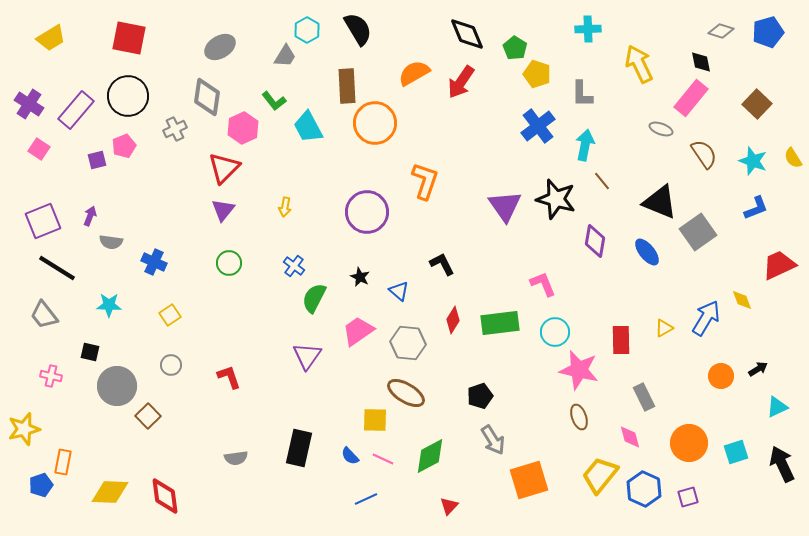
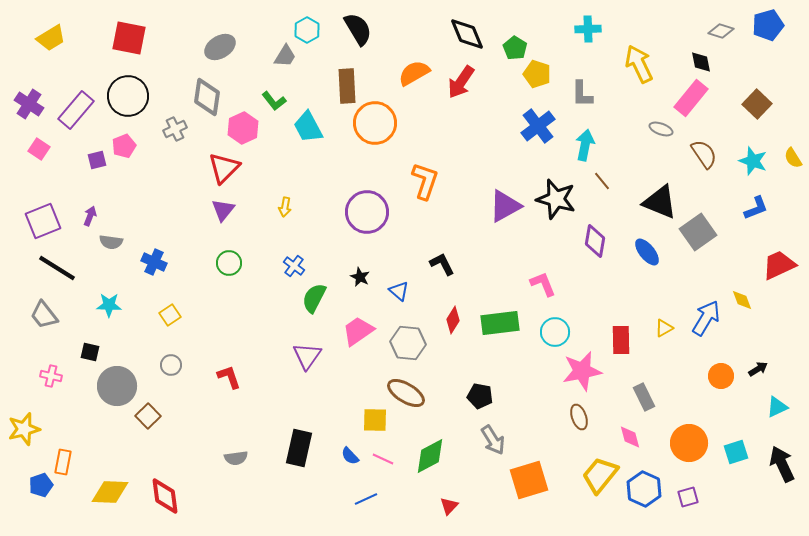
blue pentagon at (768, 32): moved 7 px up
purple triangle at (505, 206): rotated 36 degrees clockwise
pink star at (579, 370): moved 3 px right, 1 px down; rotated 24 degrees counterclockwise
black pentagon at (480, 396): rotated 30 degrees clockwise
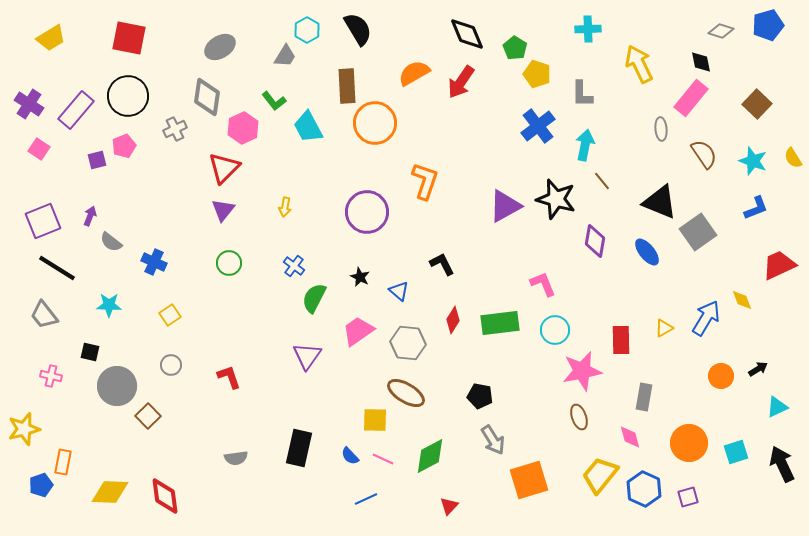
gray ellipse at (661, 129): rotated 65 degrees clockwise
gray semicircle at (111, 242): rotated 30 degrees clockwise
cyan circle at (555, 332): moved 2 px up
gray rectangle at (644, 397): rotated 36 degrees clockwise
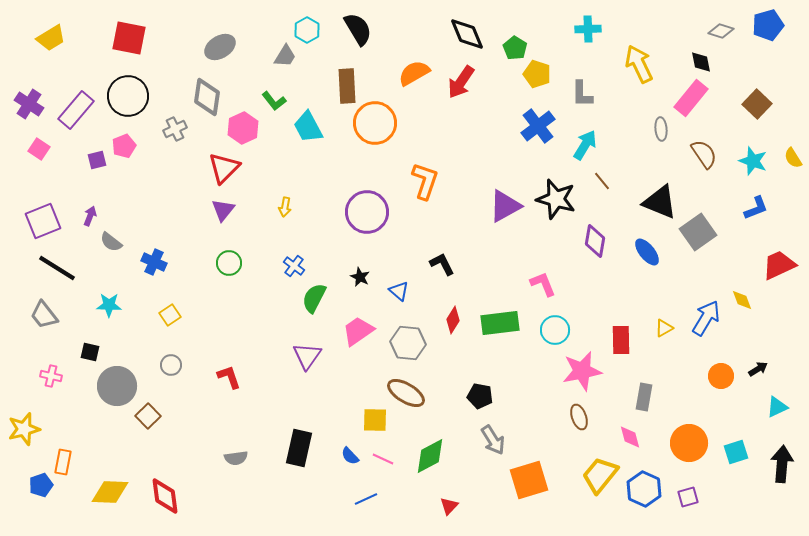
cyan arrow at (585, 145): rotated 20 degrees clockwise
black arrow at (782, 464): rotated 30 degrees clockwise
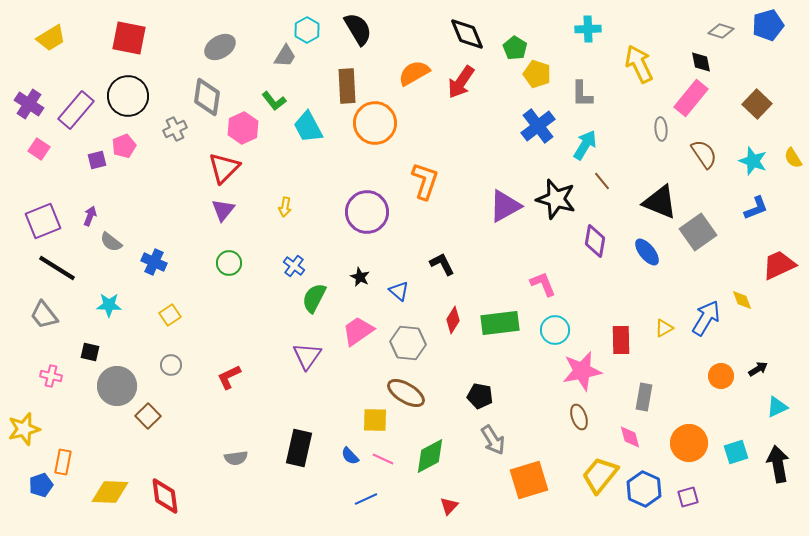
red L-shape at (229, 377): rotated 96 degrees counterclockwise
black arrow at (782, 464): moved 4 px left; rotated 15 degrees counterclockwise
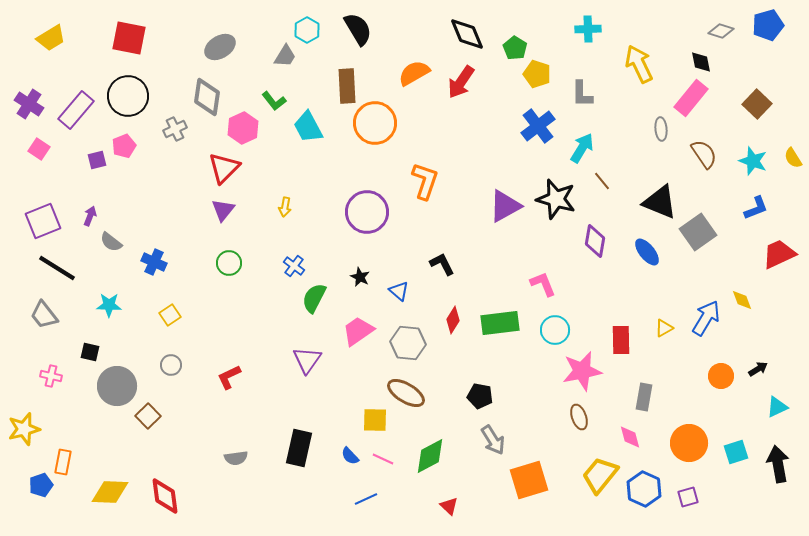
cyan arrow at (585, 145): moved 3 px left, 3 px down
red trapezoid at (779, 265): moved 11 px up
purple triangle at (307, 356): moved 4 px down
red triangle at (449, 506): rotated 30 degrees counterclockwise
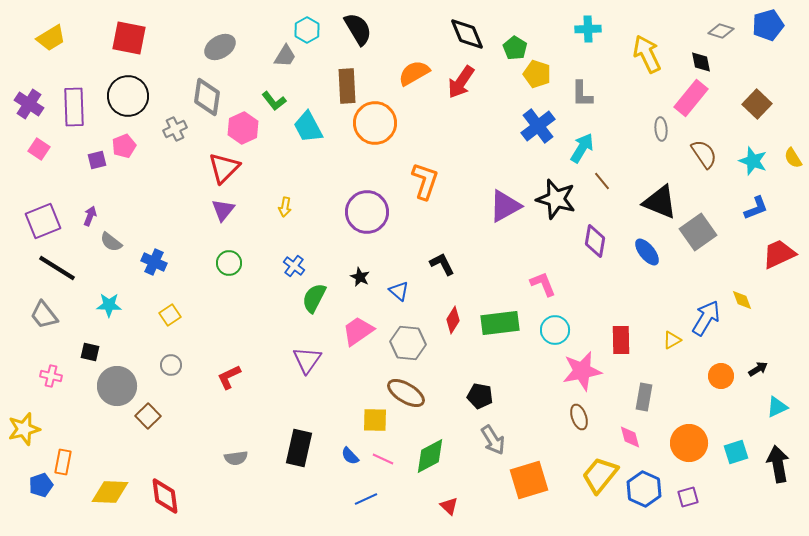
yellow arrow at (639, 64): moved 8 px right, 10 px up
purple rectangle at (76, 110): moved 2 px left, 3 px up; rotated 42 degrees counterclockwise
yellow triangle at (664, 328): moved 8 px right, 12 px down
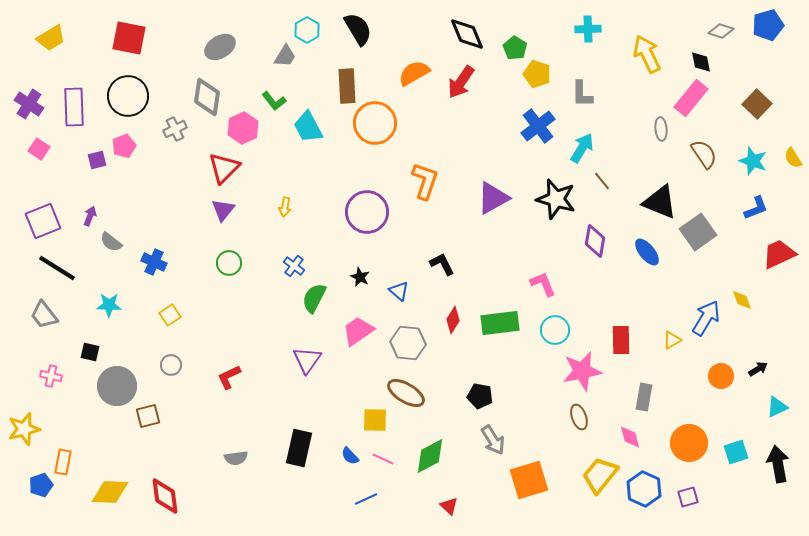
purple triangle at (505, 206): moved 12 px left, 8 px up
brown square at (148, 416): rotated 30 degrees clockwise
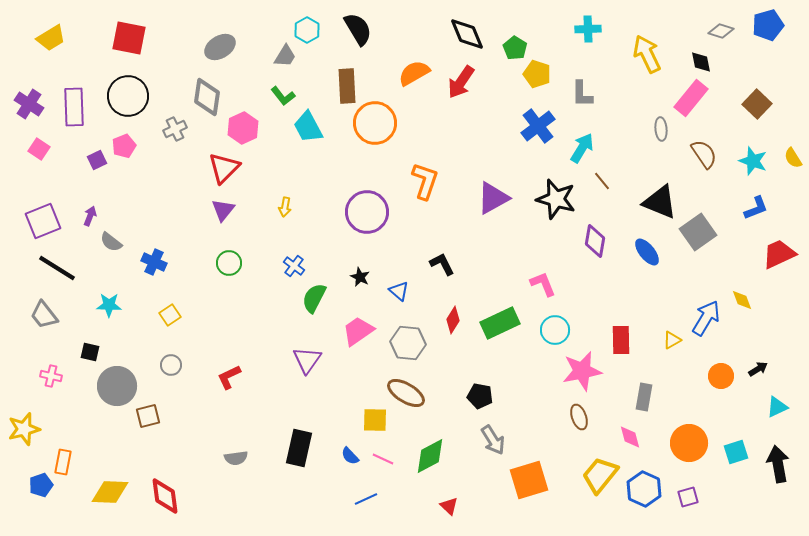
green L-shape at (274, 101): moved 9 px right, 5 px up
purple square at (97, 160): rotated 12 degrees counterclockwise
green rectangle at (500, 323): rotated 18 degrees counterclockwise
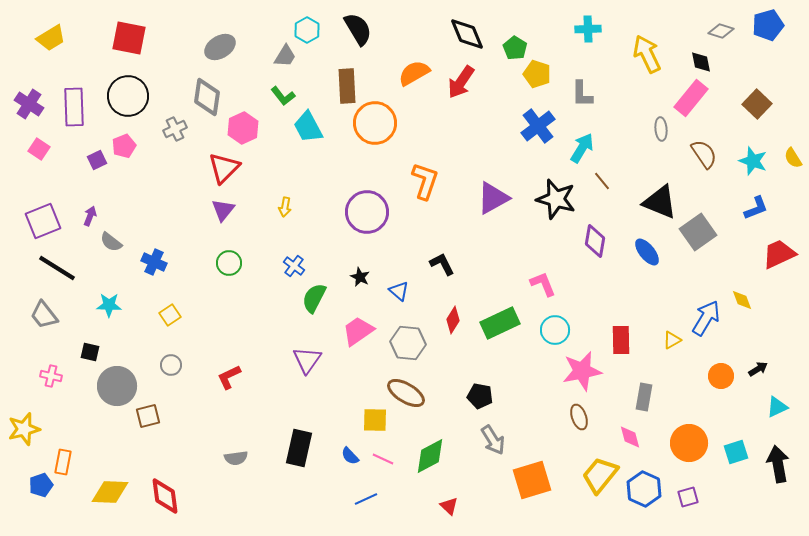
orange square at (529, 480): moved 3 px right
